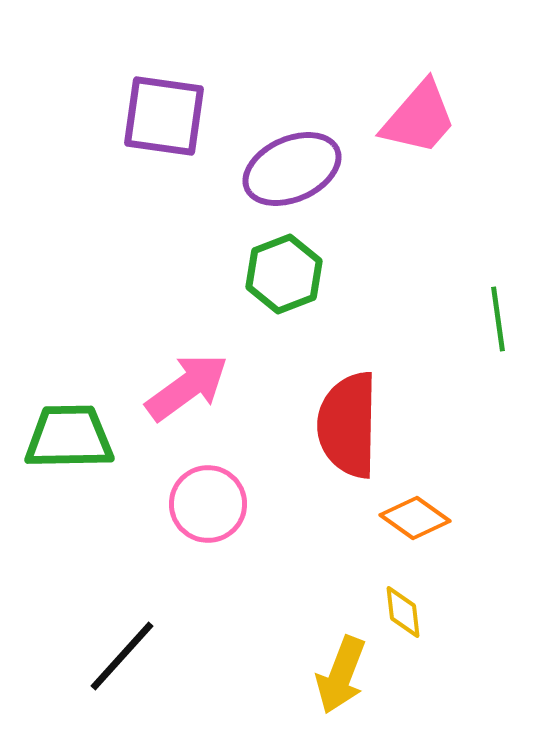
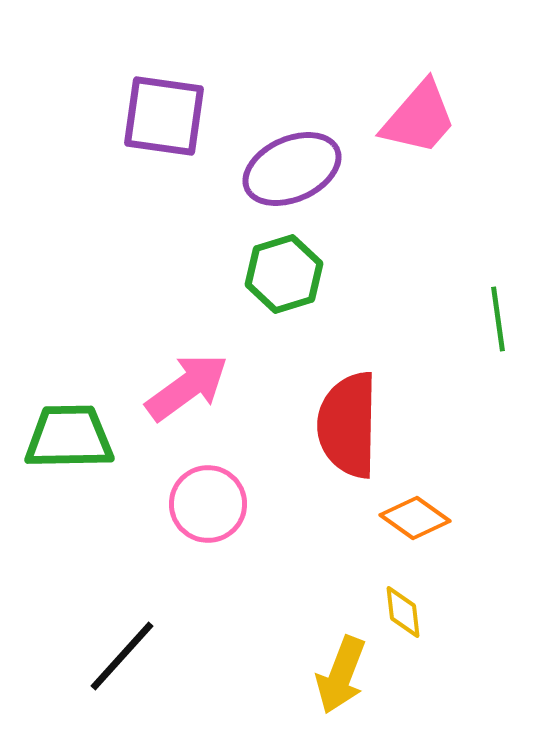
green hexagon: rotated 4 degrees clockwise
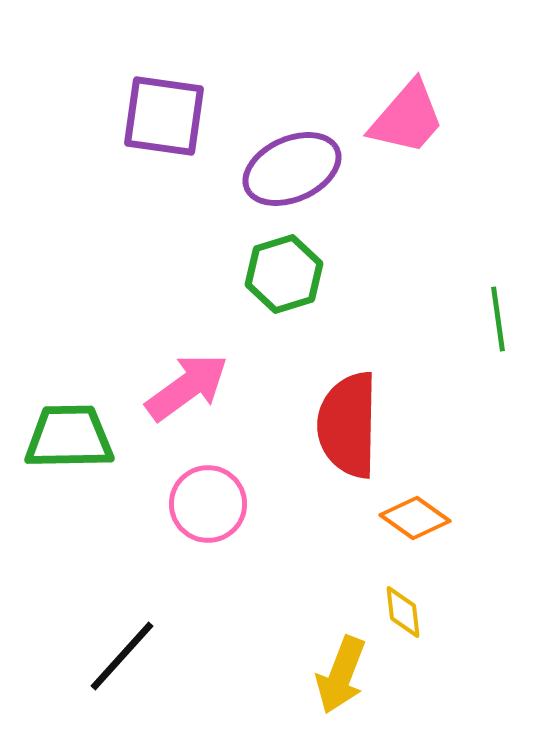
pink trapezoid: moved 12 px left
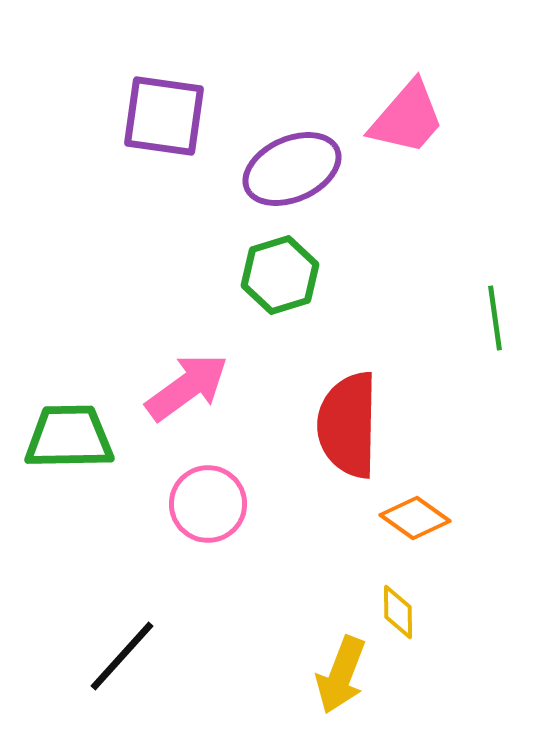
green hexagon: moved 4 px left, 1 px down
green line: moved 3 px left, 1 px up
yellow diamond: moved 5 px left; rotated 6 degrees clockwise
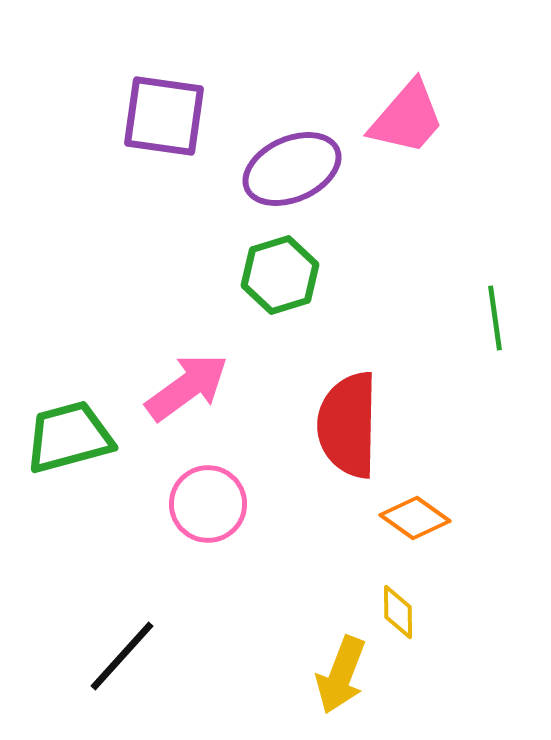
green trapezoid: rotated 14 degrees counterclockwise
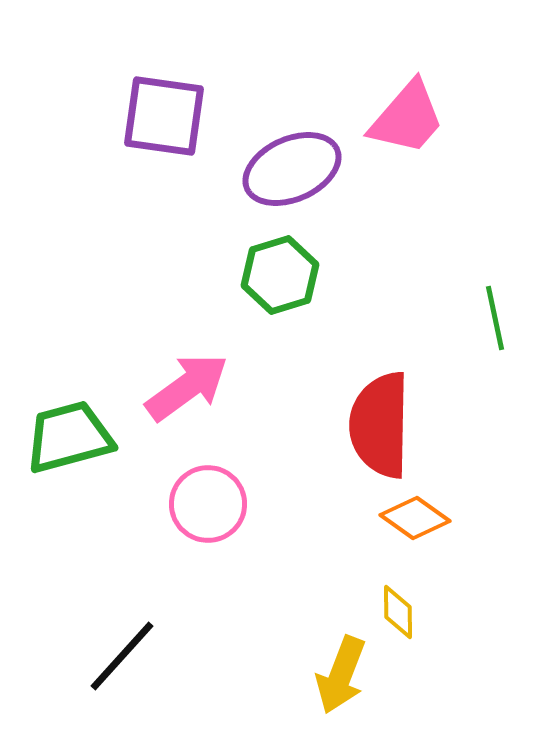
green line: rotated 4 degrees counterclockwise
red semicircle: moved 32 px right
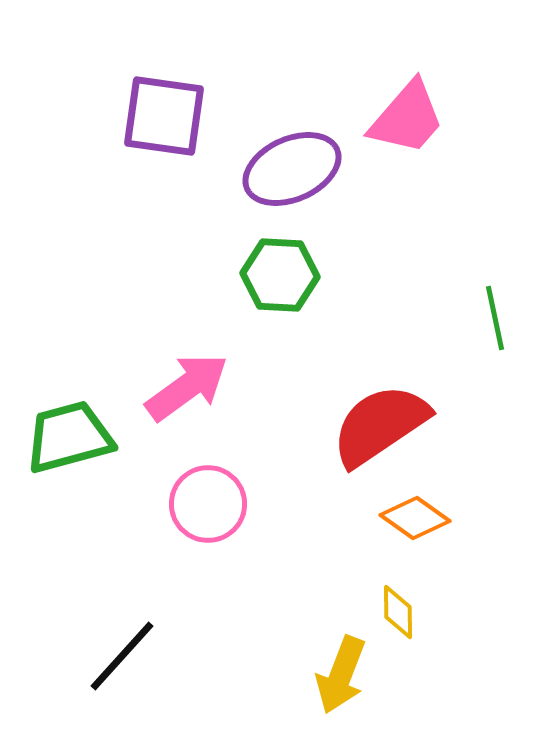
green hexagon: rotated 20 degrees clockwise
red semicircle: rotated 55 degrees clockwise
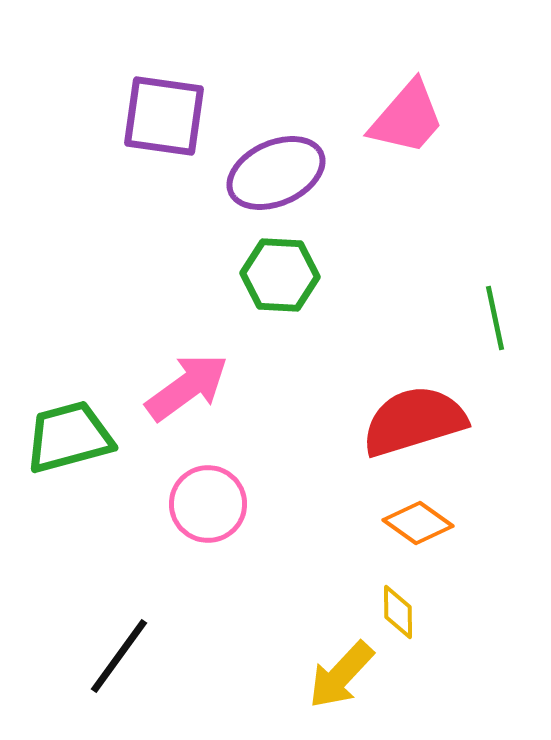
purple ellipse: moved 16 px left, 4 px down
red semicircle: moved 34 px right, 4 px up; rotated 17 degrees clockwise
orange diamond: moved 3 px right, 5 px down
black line: moved 3 px left; rotated 6 degrees counterclockwise
yellow arrow: rotated 22 degrees clockwise
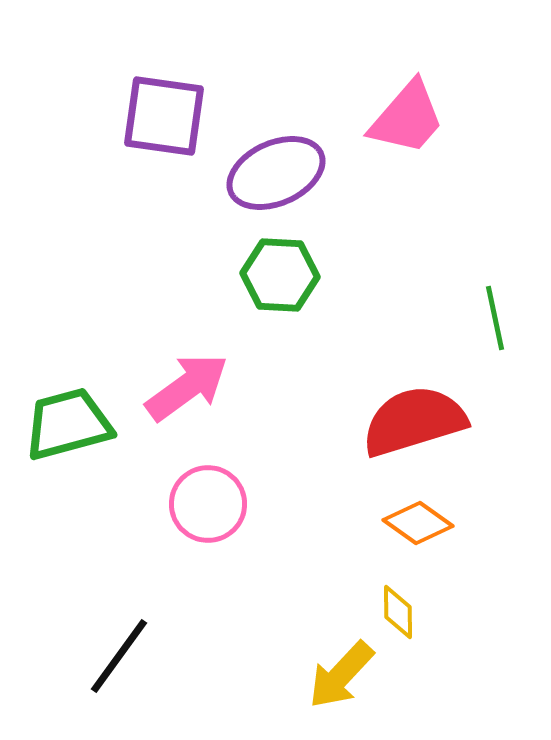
green trapezoid: moved 1 px left, 13 px up
